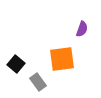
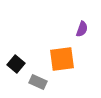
gray rectangle: rotated 30 degrees counterclockwise
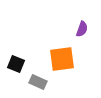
black square: rotated 18 degrees counterclockwise
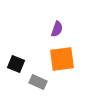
purple semicircle: moved 25 px left
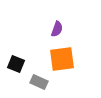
gray rectangle: moved 1 px right
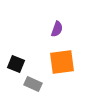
orange square: moved 3 px down
gray rectangle: moved 6 px left, 2 px down
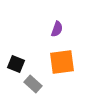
gray rectangle: rotated 18 degrees clockwise
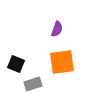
gray rectangle: rotated 60 degrees counterclockwise
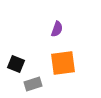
orange square: moved 1 px right, 1 px down
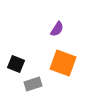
purple semicircle: rotated 14 degrees clockwise
orange square: rotated 28 degrees clockwise
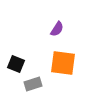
orange square: rotated 12 degrees counterclockwise
